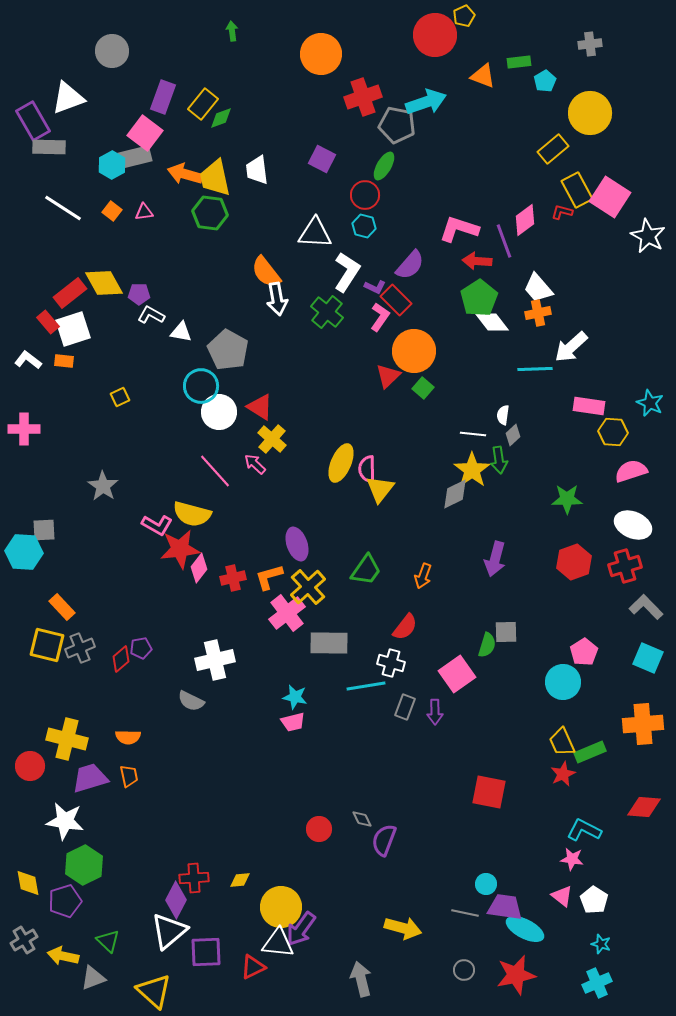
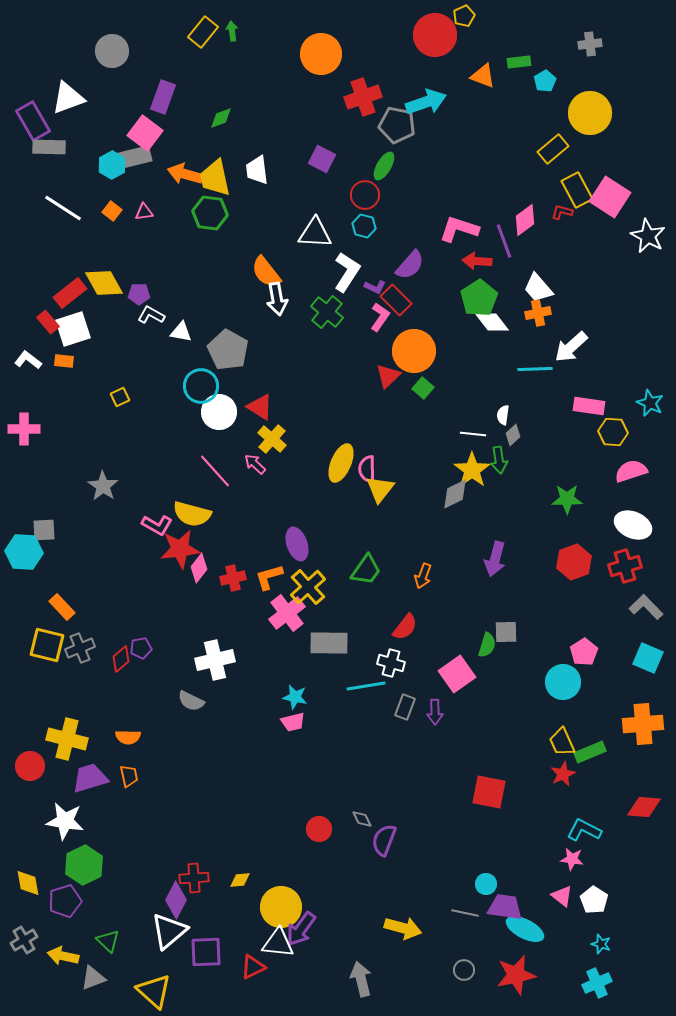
yellow rectangle at (203, 104): moved 72 px up
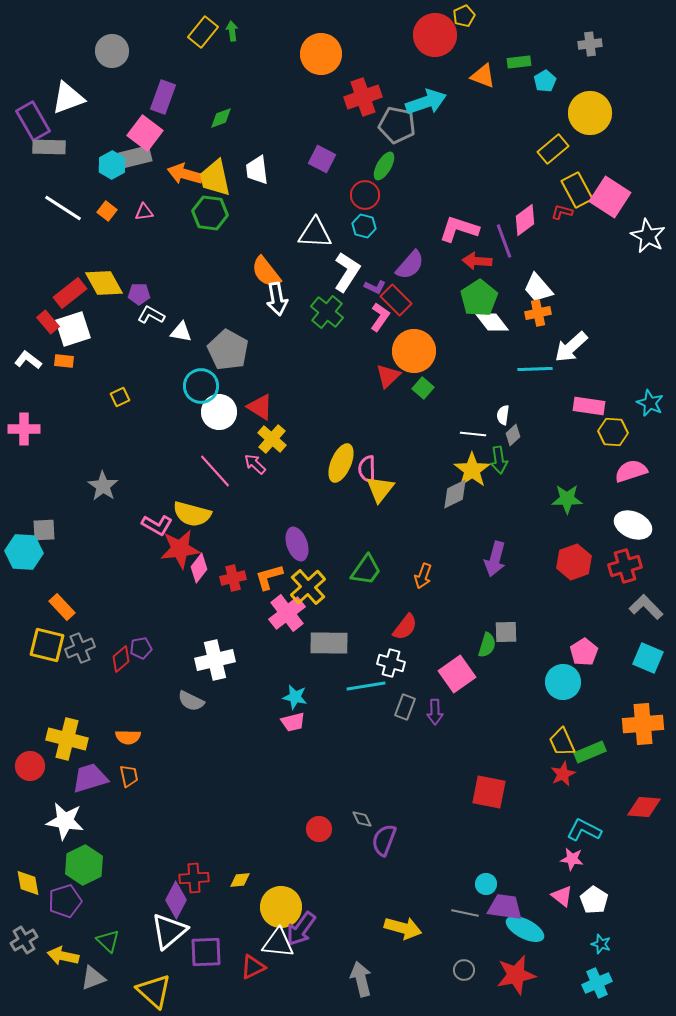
orange square at (112, 211): moved 5 px left
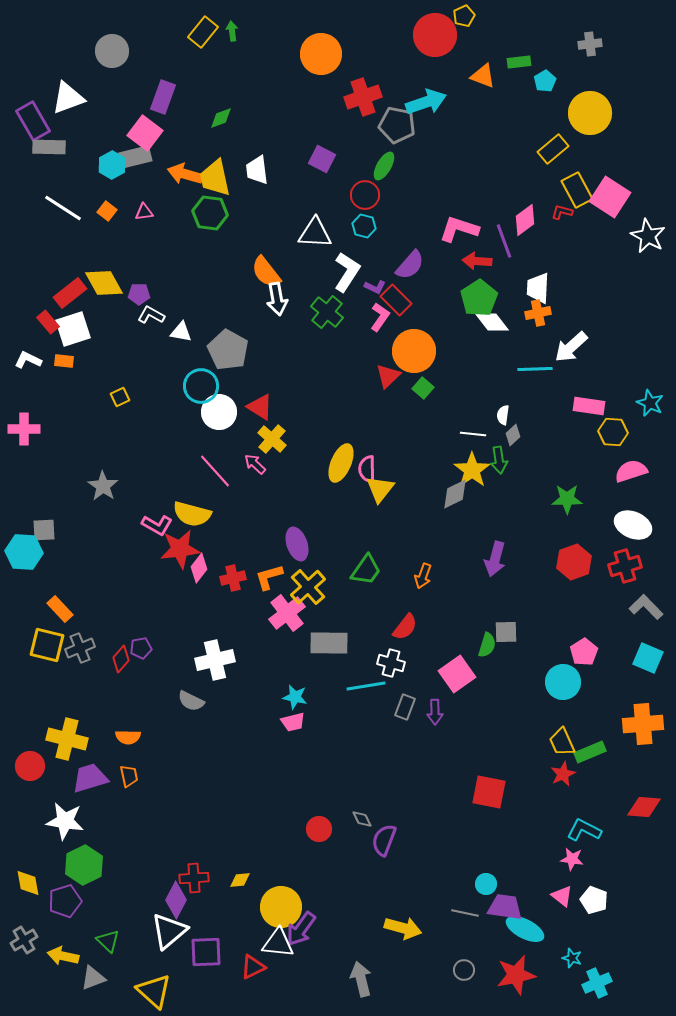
white trapezoid at (538, 288): rotated 44 degrees clockwise
white L-shape at (28, 360): rotated 12 degrees counterclockwise
orange rectangle at (62, 607): moved 2 px left, 2 px down
red diamond at (121, 659): rotated 8 degrees counterclockwise
white pentagon at (594, 900): rotated 12 degrees counterclockwise
cyan star at (601, 944): moved 29 px left, 14 px down
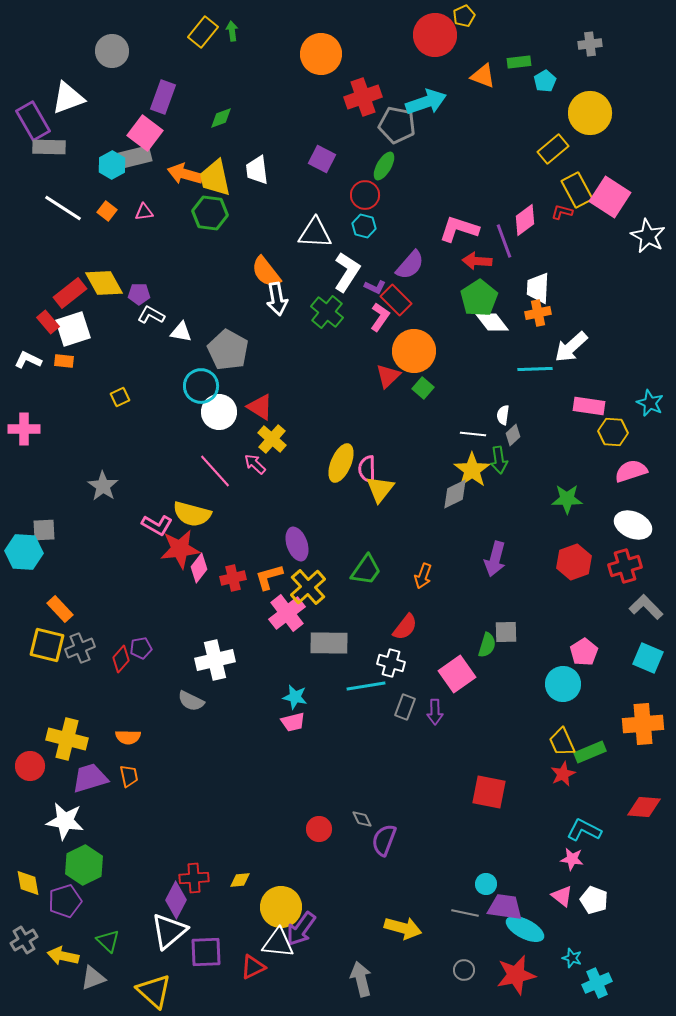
cyan circle at (563, 682): moved 2 px down
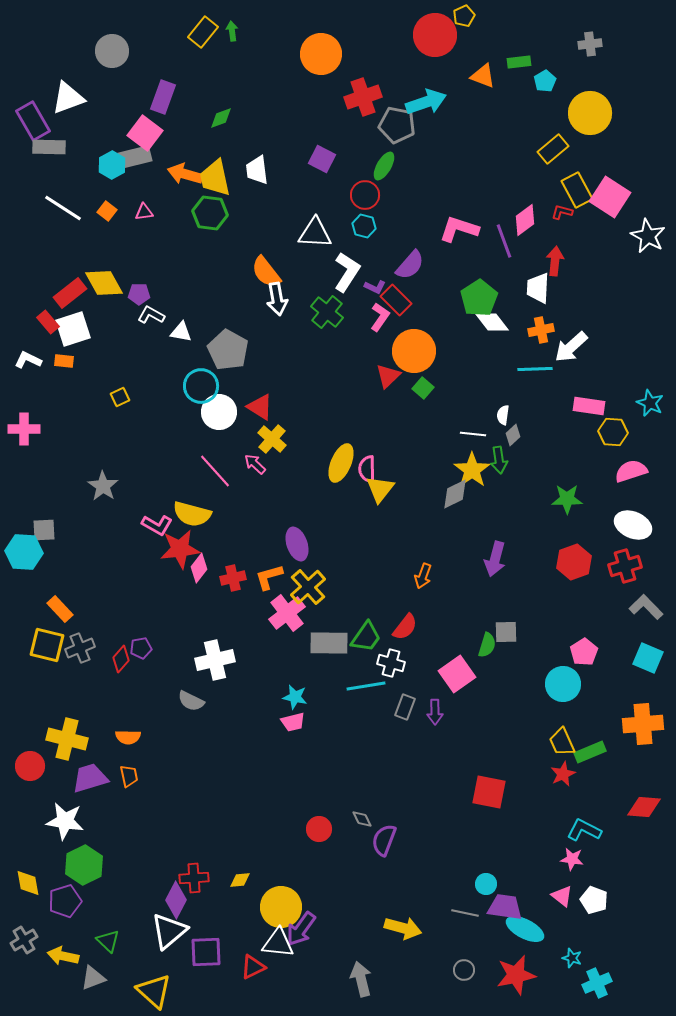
red arrow at (477, 261): moved 78 px right; rotated 92 degrees clockwise
orange cross at (538, 313): moved 3 px right, 17 px down
green trapezoid at (366, 570): moved 67 px down
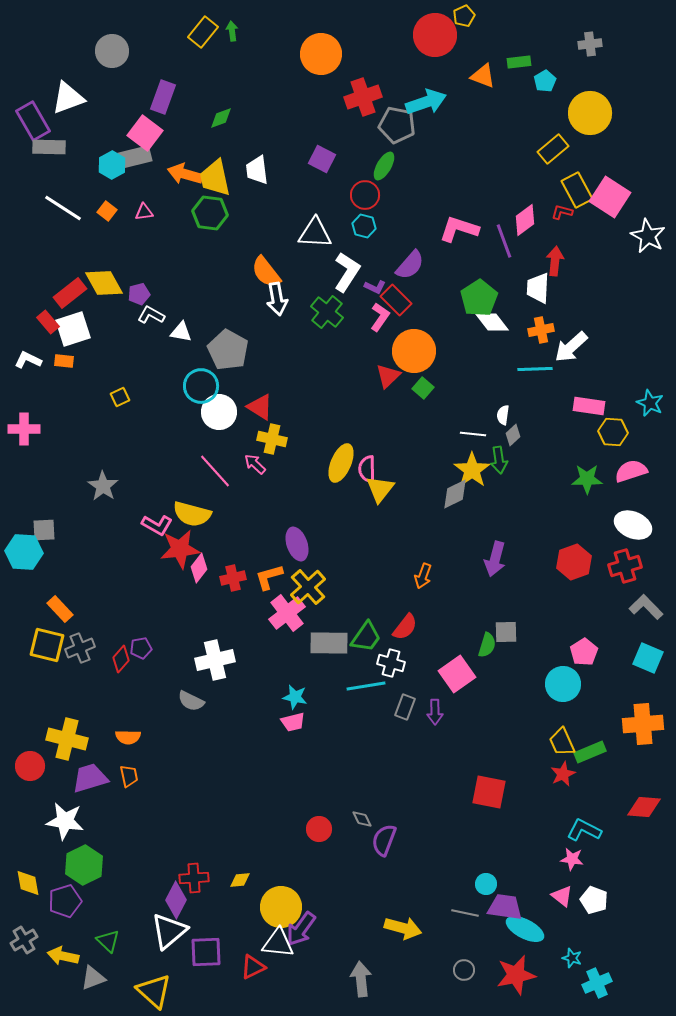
purple pentagon at (139, 294): rotated 15 degrees counterclockwise
yellow cross at (272, 439): rotated 28 degrees counterclockwise
green star at (567, 499): moved 20 px right, 20 px up
gray arrow at (361, 979): rotated 8 degrees clockwise
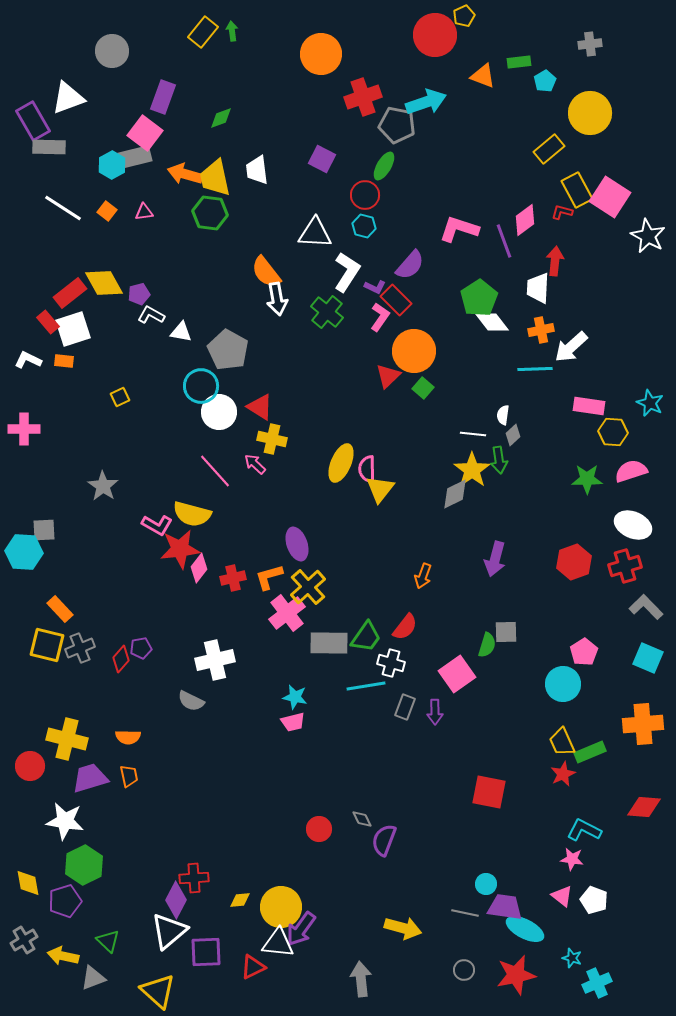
yellow rectangle at (553, 149): moved 4 px left
yellow diamond at (240, 880): moved 20 px down
yellow triangle at (154, 991): moved 4 px right
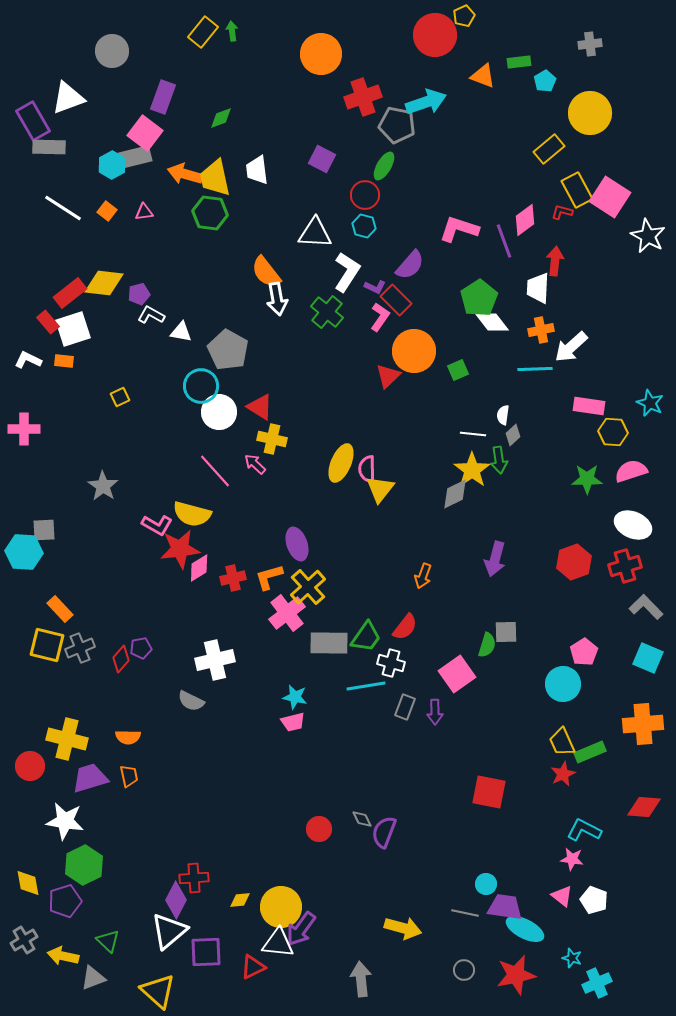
yellow diamond at (104, 283): rotated 54 degrees counterclockwise
green square at (423, 388): moved 35 px right, 18 px up; rotated 25 degrees clockwise
pink diamond at (199, 568): rotated 20 degrees clockwise
purple semicircle at (384, 840): moved 8 px up
